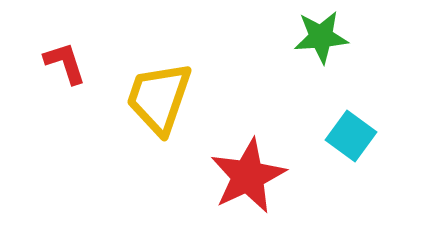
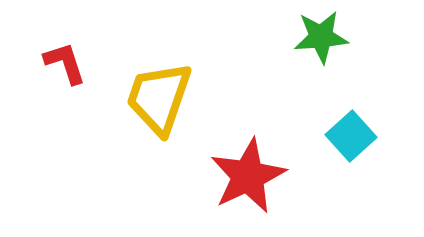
cyan square: rotated 12 degrees clockwise
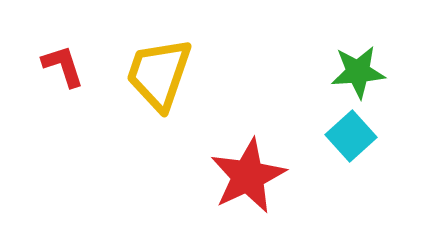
green star: moved 37 px right, 35 px down
red L-shape: moved 2 px left, 3 px down
yellow trapezoid: moved 24 px up
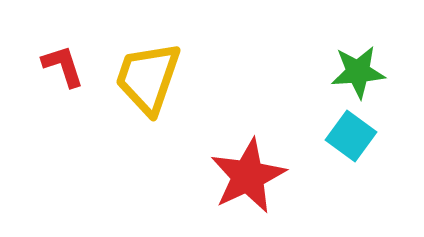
yellow trapezoid: moved 11 px left, 4 px down
cyan square: rotated 12 degrees counterclockwise
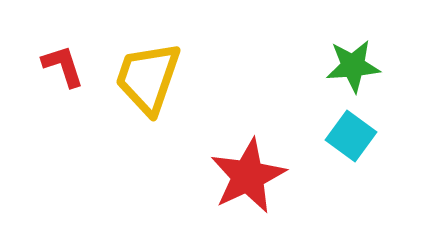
green star: moved 5 px left, 6 px up
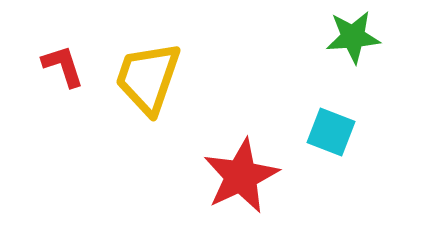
green star: moved 29 px up
cyan square: moved 20 px left, 4 px up; rotated 15 degrees counterclockwise
red star: moved 7 px left
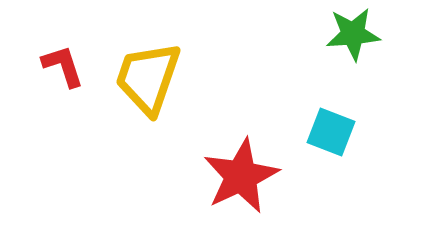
green star: moved 3 px up
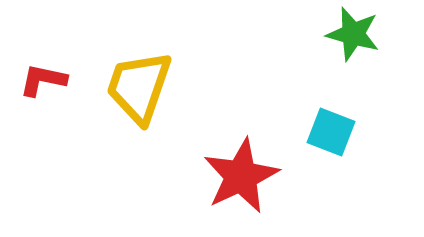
green star: rotated 20 degrees clockwise
red L-shape: moved 20 px left, 14 px down; rotated 60 degrees counterclockwise
yellow trapezoid: moved 9 px left, 9 px down
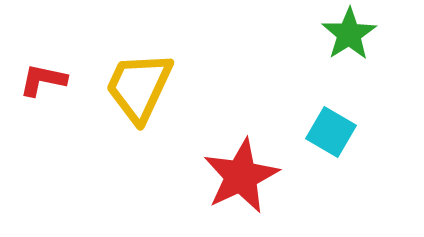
green star: moved 4 px left; rotated 24 degrees clockwise
yellow trapezoid: rotated 6 degrees clockwise
cyan square: rotated 9 degrees clockwise
